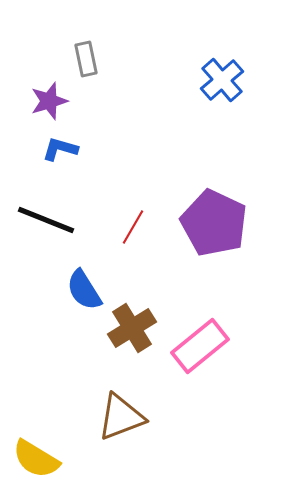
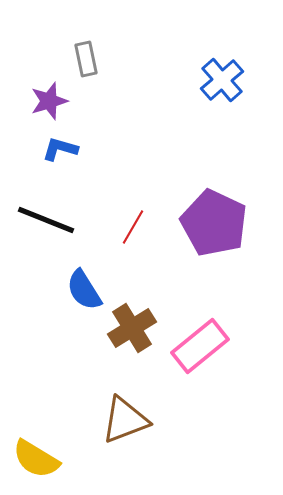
brown triangle: moved 4 px right, 3 px down
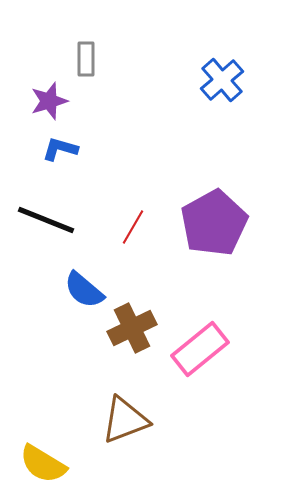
gray rectangle: rotated 12 degrees clockwise
purple pentagon: rotated 18 degrees clockwise
blue semicircle: rotated 18 degrees counterclockwise
brown cross: rotated 6 degrees clockwise
pink rectangle: moved 3 px down
yellow semicircle: moved 7 px right, 5 px down
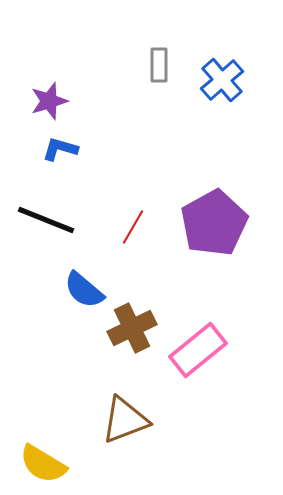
gray rectangle: moved 73 px right, 6 px down
pink rectangle: moved 2 px left, 1 px down
